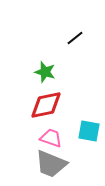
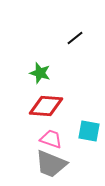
green star: moved 5 px left, 1 px down
red diamond: moved 1 px down; rotated 16 degrees clockwise
pink trapezoid: moved 1 px down
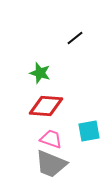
cyan square: rotated 20 degrees counterclockwise
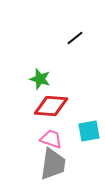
green star: moved 6 px down
red diamond: moved 5 px right
gray trapezoid: moved 2 px right; rotated 104 degrees counterclockwise
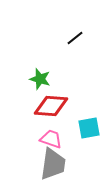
cyan square: moved 3 px up
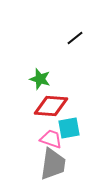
cyan square: moved 20 px left
